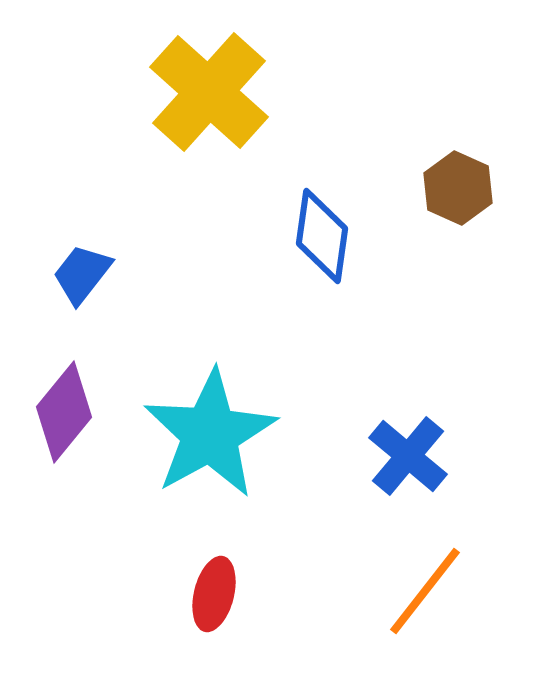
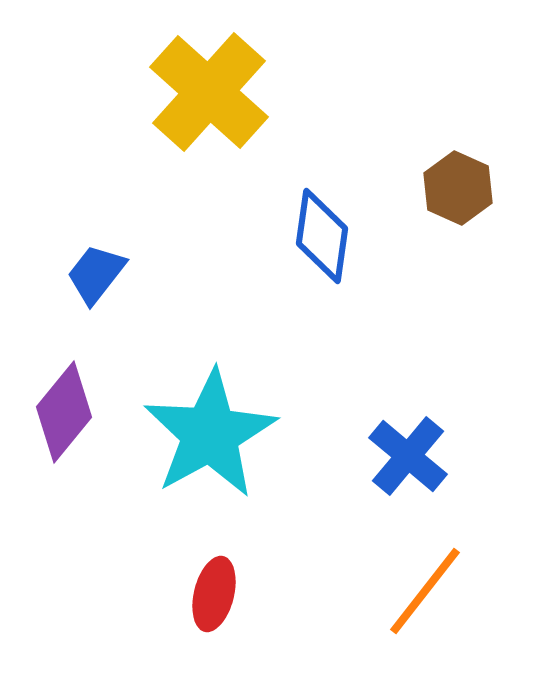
blue trapezoid: moved 14 px right
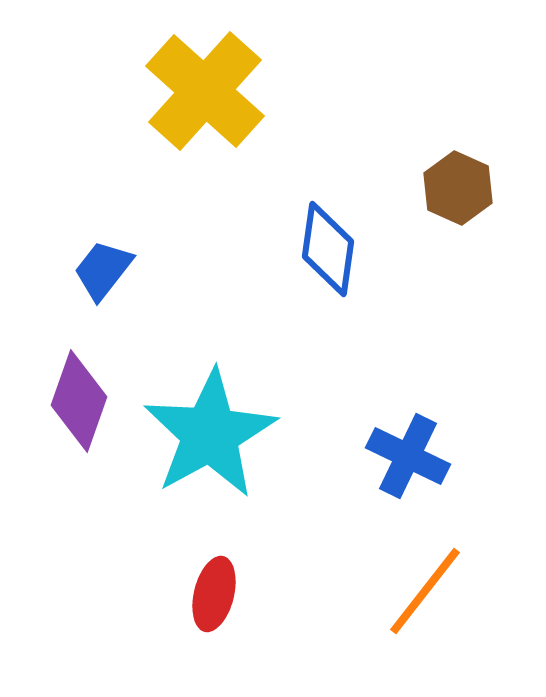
yellow cross: moved 4 px left, 1 px up
blue diamond: moved 6 px right, 13 px down
blue trapezoid: moved 7 px right, 4 px up
purple diamond: moved 15 px right, 11 px up; rotated 20 degrees counterclockwise
blue cross: rotated 14 degrees counterclockwise
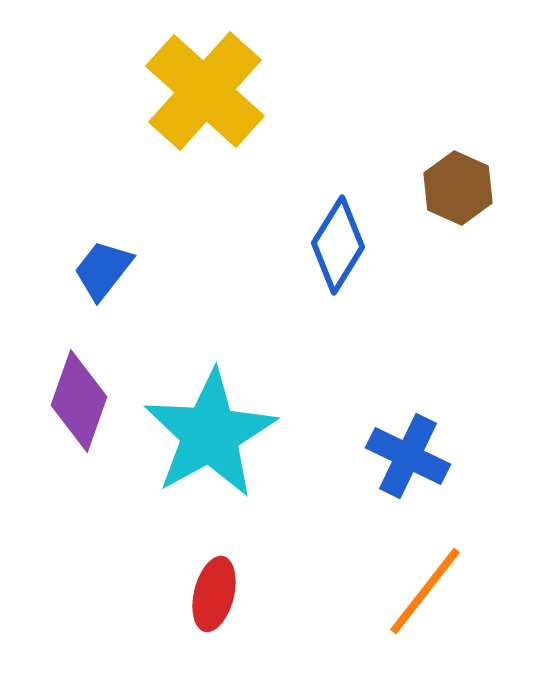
blue diamond: moved 10 px right, 4 px up; rotated 24 degrees clockwise
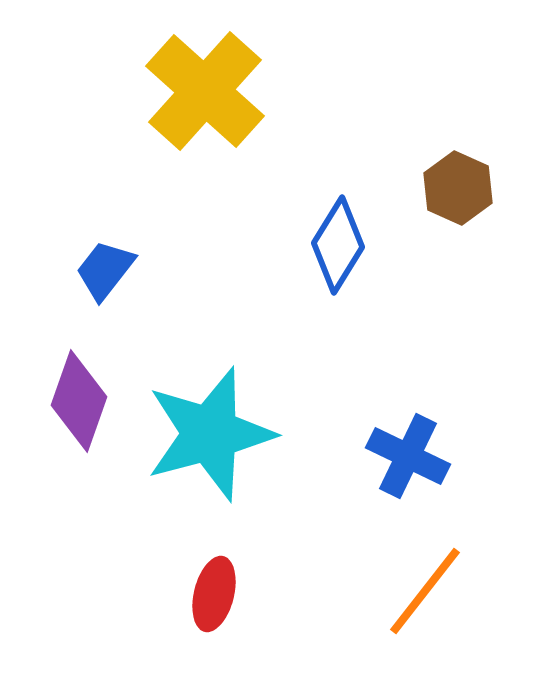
blue trapezoid: moved 2 px right
cyan star: rotated 14 degrees clockwise
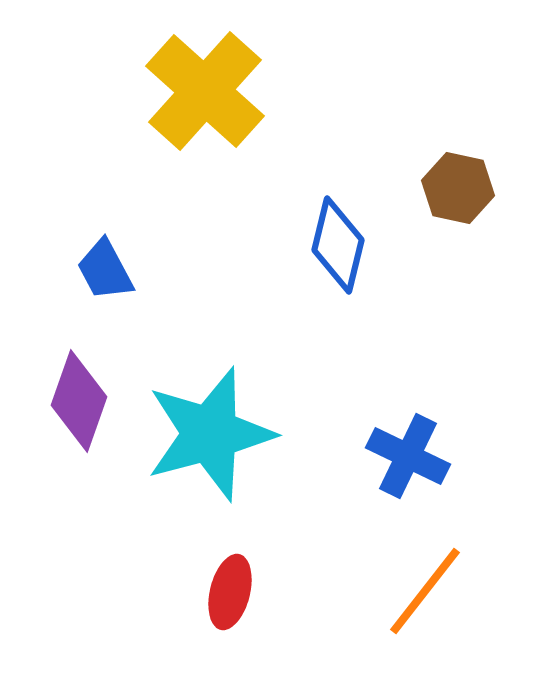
brown hexagon: rotated 12 degrees counterclockwise
blue diamond: rotated 18 degrees counterclockwise
blue trapezoid: rotated 66 degrees counterclockwise
red ellipse: moved 16 px right, 2 px up
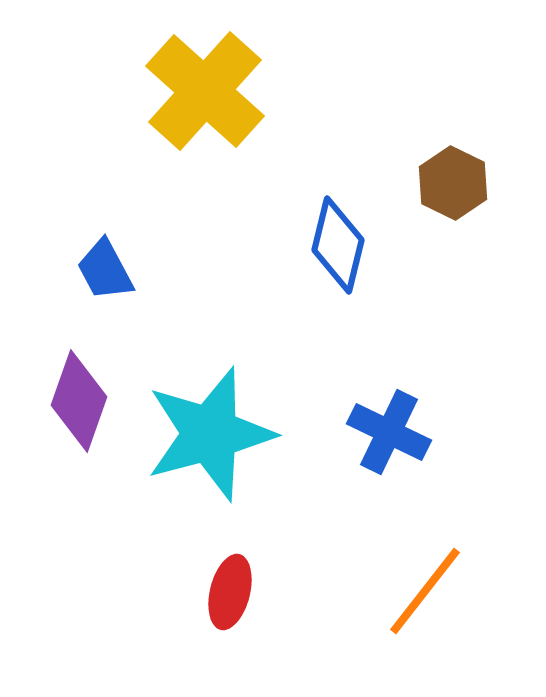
brown hexagon: moved 5 px left, 5 px up; rotated 14 degrees clockwise
blue cross: moved 19 px left, 24 px up
